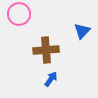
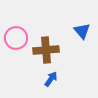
pink circle: moved 3 px left, 24 px down
blue triangle: rotated 24 degrees counterclockwise
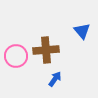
pink circle: moved 18 px down
blue arrow: moved 4 px right
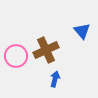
brown cross: rotated 20 degrees counterclockwise
blue arrow: rotated 21 degrees counterclockwise
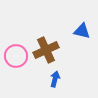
blue triangle: rotated 36 degrees counterclockwise
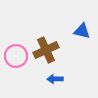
blue arrow: rotated 105 degrees counterclockwise
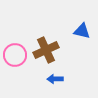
pink circle: moved 1 px left, 1 px up
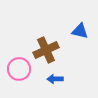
blue triangle: moved 2 px left
pink circle: moved 4 px right, 14 px down
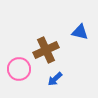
blue triangle: moved 1 px down
blue arrow: rotated 42 degrees counterclockwise
